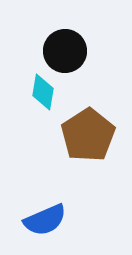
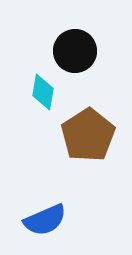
black circle: moved 10 px right
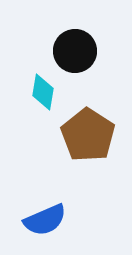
brown pentagon: rotated 6 degrees counterclockwise
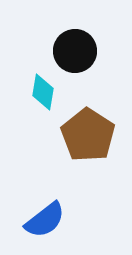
blue semicircle: rotated 15 degrees counterclockwise
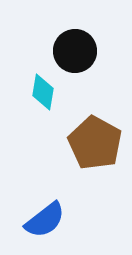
brown pentagon: moved 7 px right, 8 px down; rotated 4 degrees counterclockwise
